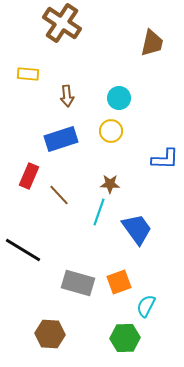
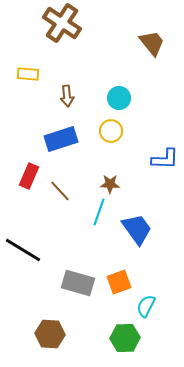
brown trapezoid: rotated 52 degrees counterclockwise
brown line: moved 1 px right, 4 px up
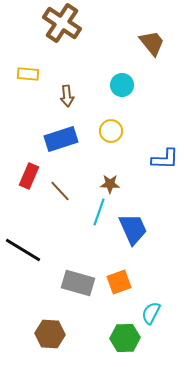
cyan circle: moved 3 px right, 13 px up
blue trapezoid: moved 4 px left; rotated 12 degrees clockwise
cyan semicircle: moved 5 px right, 7 px down
